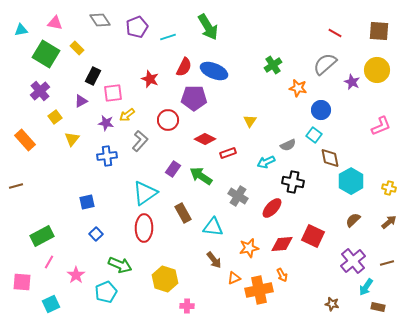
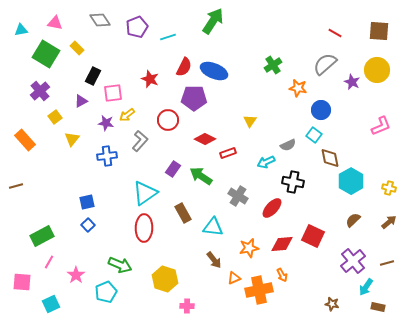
green arrow at (208, 27): moved 5 px right, 6 px up; rotated 116 degrees counterclockwise
blue square at (96, 234): moved 8 px left, 9 px up
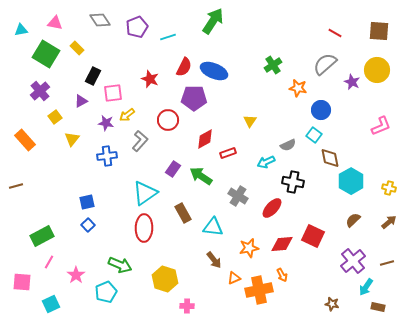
red diamond at (205, 139): rotated 55 degrees counterclockwise
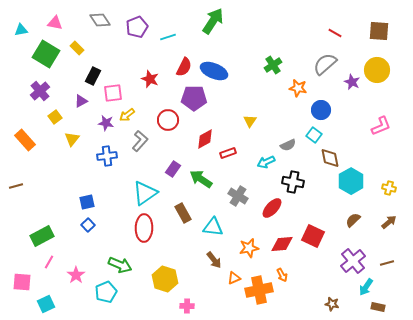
green arrow at (201, 176): moved 3 px down
cyan square at (51, 304): moved 5 px left
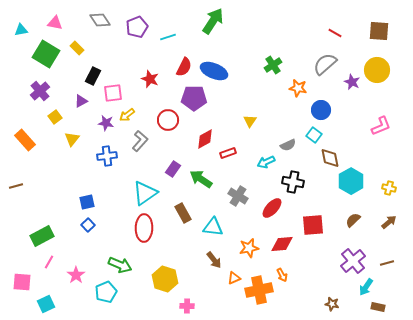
red square at (313, 236): moved 11 px up; rotated 30 degrees counterclockwise
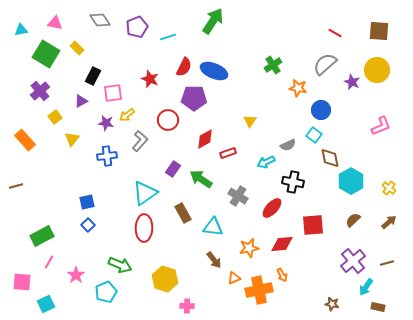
yellow cross at (389, 188): rotated 24 degrees clockwise
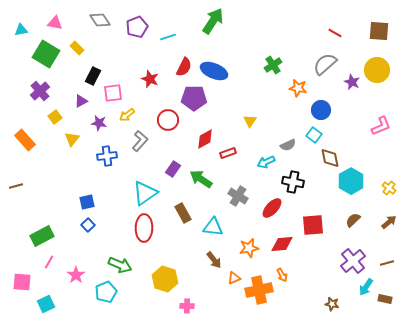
purple star at (106, 123): moved 7 px left
brown rectangle at (378, 307): moved 7 px right, 8 px up
